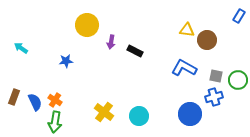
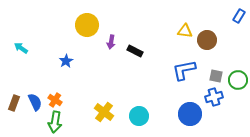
yellow triangle: moved 2 px left, 1 px down
blue star: rotated 24 degrees counterclockwise
blue L-shape: moved 2 px down; rotated 40 degrees counterclockwise
brown rectangle: moved 6 px down
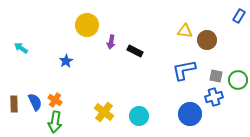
brown rectangle: moved 1 px down; rotated 21 degrees counterclockwise
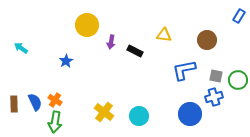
yellow triangle: moved 21 px left, 4 px down
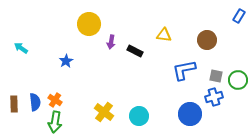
yellow circle: moved 2 px right, 1 px up
blue semicircle: rotated 18 degrees clockwise
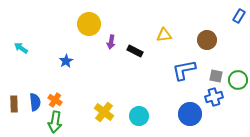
yellow triangle: rotated 14 degrees counterclockwise
